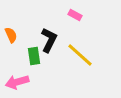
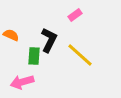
pink rectangle: rotated 64 degrees counterclockwise
orange semicircle: rotated 42 degrees counterclockwise
green rectangle: rotated 12 degrees clockwise
pink arrow: moved 5 px right
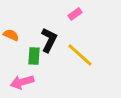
pink rectangle: moved 1 px up
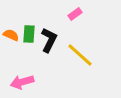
green rectangle: moved 5 px left, 22 px up
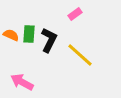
pink arrow: rotated 45 degrees clockwise
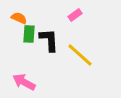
pink rectangle: moved 1 px down
orange semicircle: moved 8 px right, 17 px up
black L-shape: rotated 30 degrees counterclockwise
pink arrow: moved 2 px right
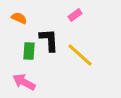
green rectangle: moved 17 px down
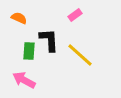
pink arrow: moved 2 px up
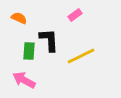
yellow line: moved 1 px right, 1 px down; rotated 68 degrees counterclockwise
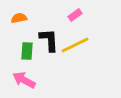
orange semicircle: rotated 35 degrees counterclockwise
green rectangle: moved 2 px left
yellow line: moved 6 px left, 11 px up
